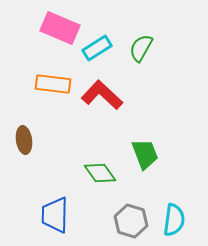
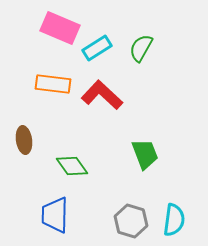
green diamond: moved 28 px left, 7 px up
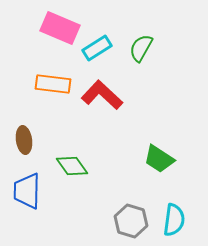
green trapezoid: moved 14 px right, 5 px down; rotated 144 degrees clockwise
blue trapezoid: moved 28 px left, 24 px up
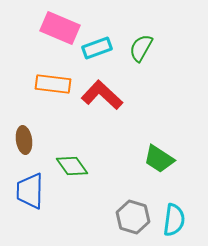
cyan rectangle: rotated 12 degrees clockwise
blue trapezoid: moved 3 px right
gray hexagon: moved 2 px right, 4 px up
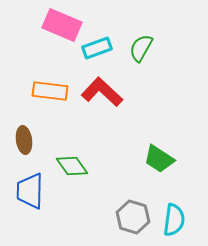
pink rectangle: moved 2 px right, 3 px up
orange rectangle: moved 3 px left, 7 px down
red L-shape: moved 3 px up
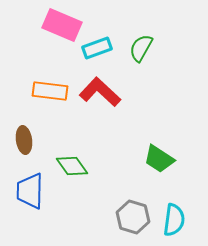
red L-shape: moved 2 px left
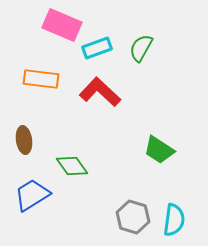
orange rectangle: moved 9 px left, 12 px up
green trapezoid: moved 9 px up
blue trapezoid: moved 2 px right, 4 px down; rotated 57 degrees clockwise
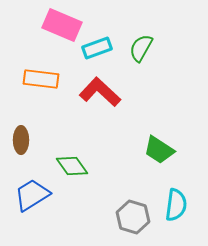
brown ellipse: moved 3 px left; rotated 8 degrees clockwise
cyan semicircle: moved 2 px right, 15 px up
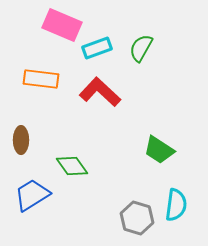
gray hexagon: moved 4 px right, 1 px down
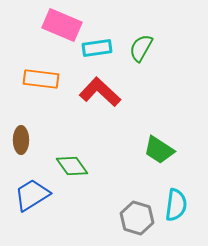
cyan rectangle: rotated 12 degrees clockwise
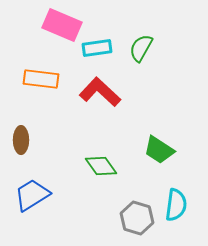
green diamond: moved 29 px right
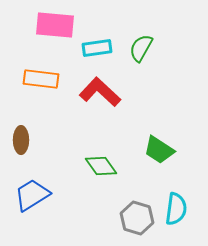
pink rectangle: moved 7 px left; rotated 18 degrees counterclockwise
cyan semicircle: moved 4 px down
